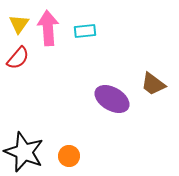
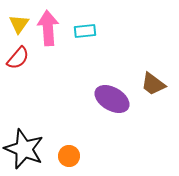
black star: moved 3 px up
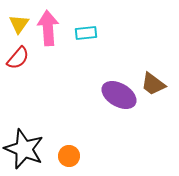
cyan rectangle: moved 1 px right, 2 px down
purple ellipse: moved 7 px right, 4 px up
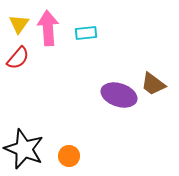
purple ellipse: rotated 12 degrees counterclockwise
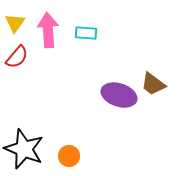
yellow triangle: moved 4 px left, 1 px up
pink arrow: moved 2 px down
cyan rectangle: rotated 10 degrees clockwise
red semicircle: moved 1 px left, 1 px up
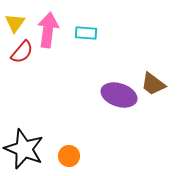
pink arrow: rotated 12 degrees clockwise
red semicircle: moved 5 px right, 5 px up
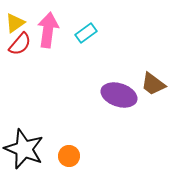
yellow triangle: rotated 20 degrees clockwise
cyan rectangle: rotated 40 degrees counterclockwise
red semicircle: moved 2 px left, 8 px up
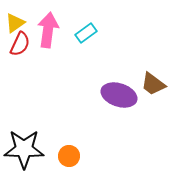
red semicircle: rotated 15 degrees counterclockwise
black star: rotated 21 degrees counterclockwise
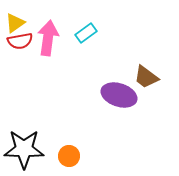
pink arrow: moved 8 px down
red semicircle: moved 3 px up; rotated 55 degrees clockwise
brown trapezoid: moved 7 px left, 7 px up
